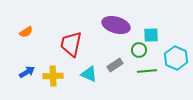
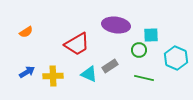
purple ellipse: rotated 8 degrees counterclockwise
red trapezoid: moved 6 px right; rotated 132 degrees counterclockwise
gray rectangle: moved 5 px left, 1 px down
green line: moved 3 px left, 7 px down; rotated 18 degrees clockwise
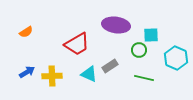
yellow cross: moved 1 px left
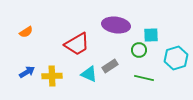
cyan hexagon: rotated 20 degrees clockwise
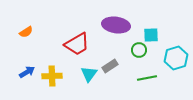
cyan triangle: rotated 42 degrees clockwise
green line: moved 3 px right; rotated 24 degrees counterclockwise
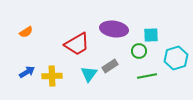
purple ellipse: moved 2 px left, 4 px down
green circle: moved 1 px down
green line: moved 2 px up
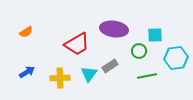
cyan square: moved 4 px right
cyan hexagon: rotated 10 degrees clockwise
yellow cross: moved 8 px right, 2 px down
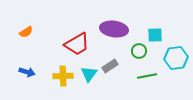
blue arrow: rotated 49 degrees clockwise
yellow cross: moved 3 px right, 2 px up
